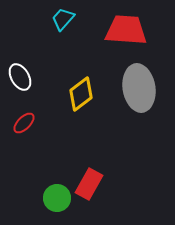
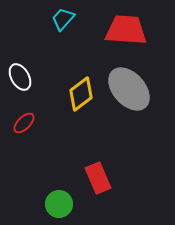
gray ellipse: moved 10 px left, 1 px down; rotated 33 degrees counterclockwise
red rectangle: moved 9 px right, 6 px up; rotated 52 degrees counterclockwise
green circle: moved 2 px right, 6 px down
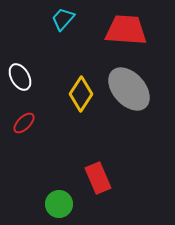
yellow diamond: rotated 20 degrees counterclockwise
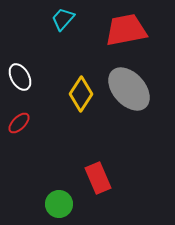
red trapezoid: rotated 15 degrees counterclockwise
red ellipse: moved 5 px left
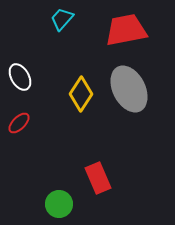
cyan trapezoid: moved 1 px left
gray ellipse: rotated 15 degrees clockwise
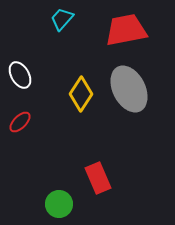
white ellipse: moved 2 px up
red ellipse: moved 1 px right, 1 px up
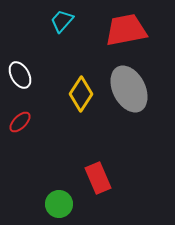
cyan trapezoid: moved 2 px down
